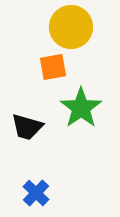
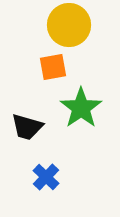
yellow circle: moved 2 px left, 2 px up
blue cross: moved 10 px right, 16 px up
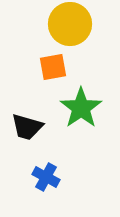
yellow circle: moved 1 px right, 1 px up
blue cross: rotated 16 degrees counterclockwise
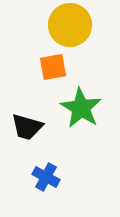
yellow circle: moved 1 px down
green star: rotated 6 degrees counterclockwise
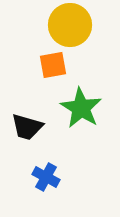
orange square: moved 2 px up
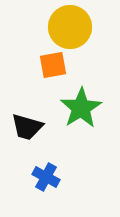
yellow circle: moved 2 px down
green star: rotated 9 degrees clockwise
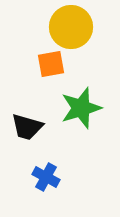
yellow circle: moved 1 px right
orange square: moved 2 px left, 1 px up
green star: rotated 15 degrees clockwise
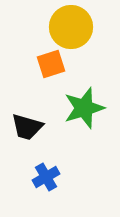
orange square: rotated 8 degrees counterclockwise
green star: moved 3 px right
blue cross: rotated 32 degrees clockwise
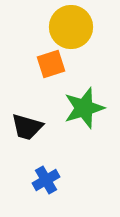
blue cross: moved 3 px down
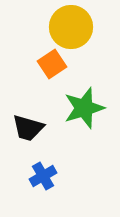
orange square: moved 1 px right; rotated 16 degrees counterclockwise
black trapezoid: moved 1 px right, 1 px down
blue cross: moved 3 px left, 4 px up
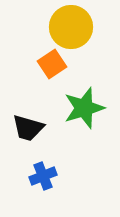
blue cross: rotated 8 degrees clockwise
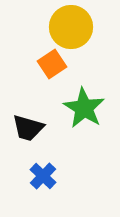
green star: rotated 24 degrees counterclockwise
blue cross: rotated 24 degrees counterclockwise
